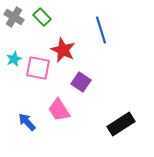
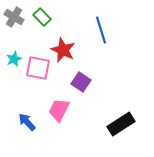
pink trapezoid: rotated 60 degrees clockwise
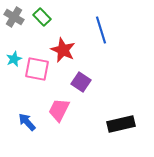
pink square: moved 1 px left, 1 px down
black rectangle: rotated 20 degrees clockwise
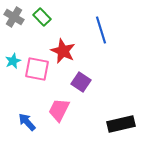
red star: moved 1 px down
cyan star: moved 1 px left, 2 px down
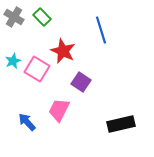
pink square: rotated 20 degrees clockwise
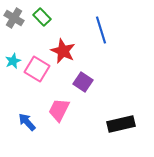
gray cross: moved 1 px down
purple square: moved 2 px right
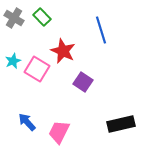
pink trapezoid: moved 22 px down
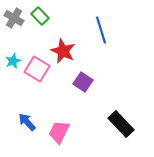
green rectangle: moved 2 px left, 1 px up
black rectangle: rotated 60 degrees clockwise
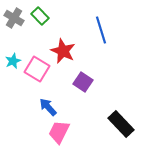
blue arrow: moved 21 px right, 15 px up
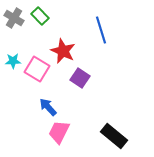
cyan star: rotated 21 degrees clockwise
purple square: moved 3 px left, 4 px up
black rectangle: moved 7 px left, 12 px down; rotated 8 degrees counterclockwise
